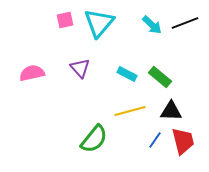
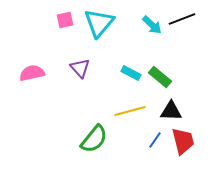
black line: moved 3 px left, 4 px up
cyan rectangle: moved 4 px right, 1 px up
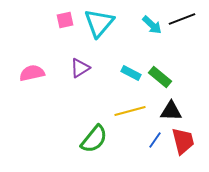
purple triangle: rotated 40 degrees clockwise
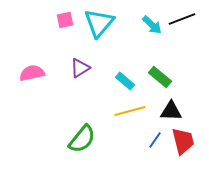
cyan rectangle: moved 6 px left, 8 px down; rotated 12 degrees clockwise
green semicircle: moved 12 px left
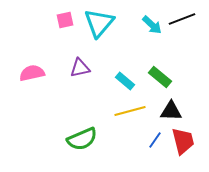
purple triangle: rotated 20 degrees clockwise
green semicircle: rotated 28 degrees clockwise
